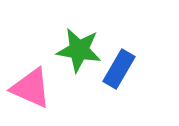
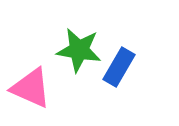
blue rectangle: moved 2 px up
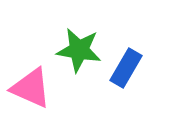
blue rectangle: moved 7 px right, 1 px down
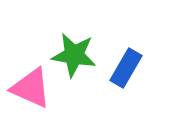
green star: moved 5 px left, 5 px down
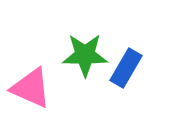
green star: moved 11 px right; rotated 9 degrees counterclockwise
